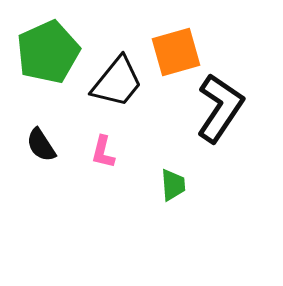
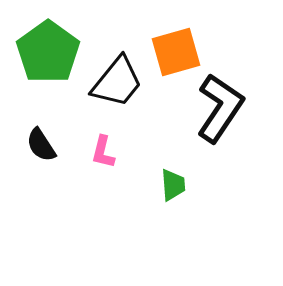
green pentagon: rotated 12 degrees counterclockwise
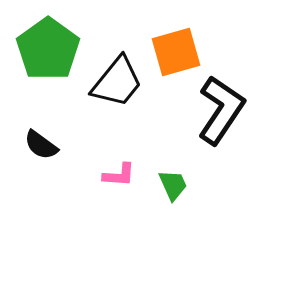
green pentagon: moved 3 px up
black L-shape: moved 1 px right, 2 px down
black semicircle: rotated 21 degrees counterclockwise
pink L-shape: moved 16 px right, 23 px down; rotated 100 degrees counterclockwise
green trapezoid: rotated 20 degrees counterclockwise
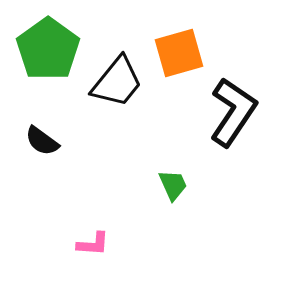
orange square: moved 3 px right, 1 px down
black L-shape: moved 12 px right, 2 px down
black semicircle: moved 1 px right, 4 px up
pink L-shape: moved 26 px left, 69 px down
